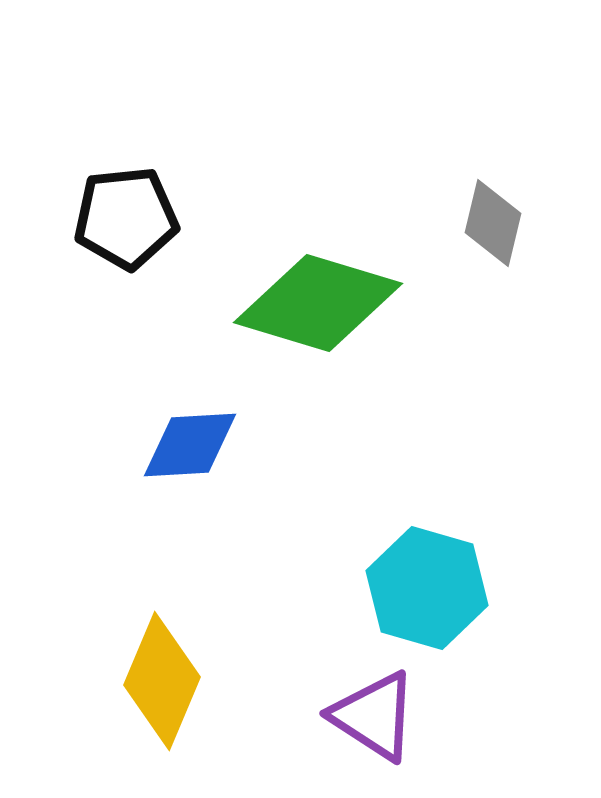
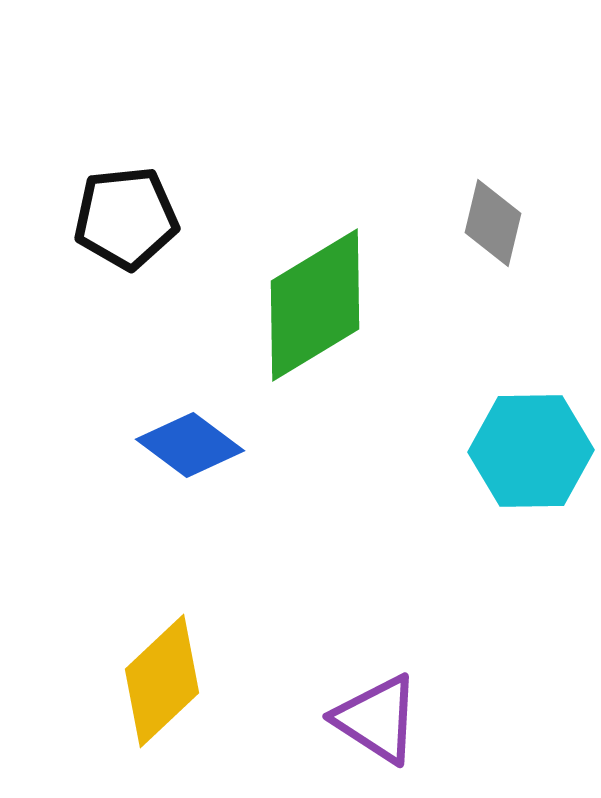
green diamond: moved 3 px left, 2 px down; rotated 48 degrees counterclockwise
blue diamond: rotated 40 degrees clockwise
cyan hexagon: moved 104 px right, 137 px up; rotated 17 degrees counterclockwise
yellow diamond: rotated 24 degrees clockwise
purple triangle: moved 3 px right, 3 px down
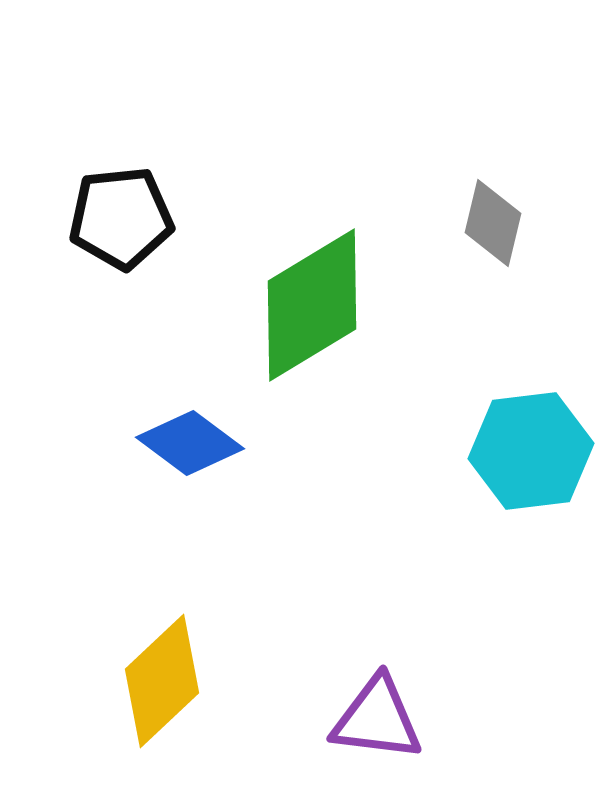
black pentagon: moved 5 px left
green diamond: moved 3 px left
blue diamond: moved 2 px up
cyan hexagon: rotated 6 degrees counterclockwise
purple triangle: rotated 26 degrees counterclockwise
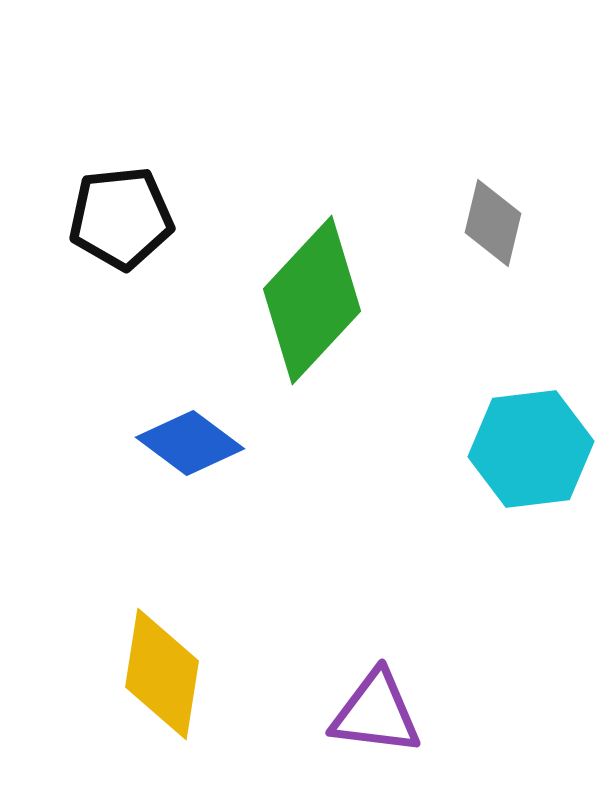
green diamond: moved 5 px up; rotated 16 degrees counterclockwise
cyan hexagon: moved 2 px up
yellow diamond: moved 7 px up; rotated 38 degrees counterclockwise
purple triangle: moved 1 px left, 6 px up
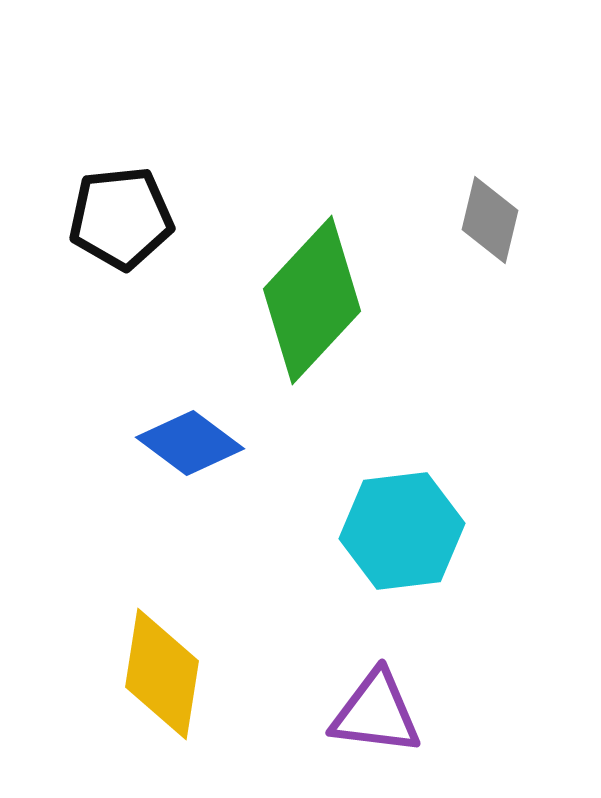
gray diamond: moved 3 px left, 3 px up
cyan hexagon: moved 129 px left, 82 px down
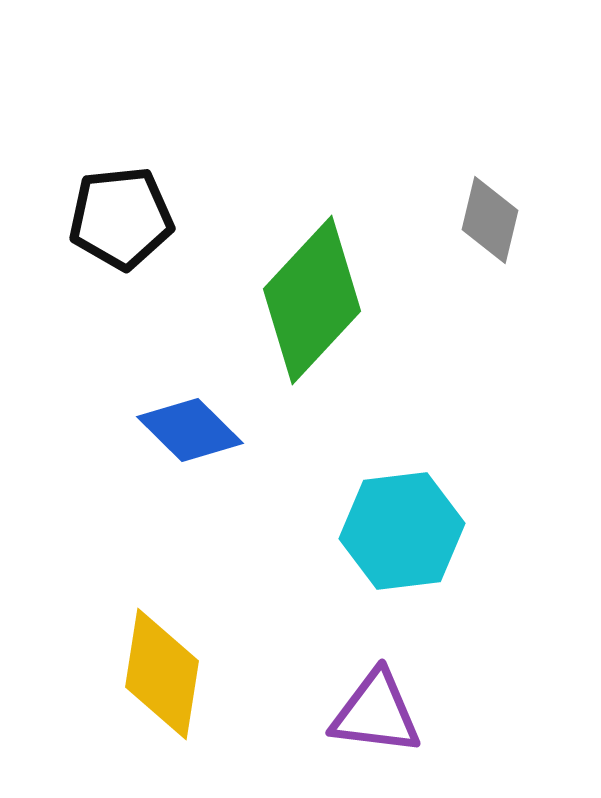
blue diamond: moved 13 px up; rotated 8 degrees clockwise
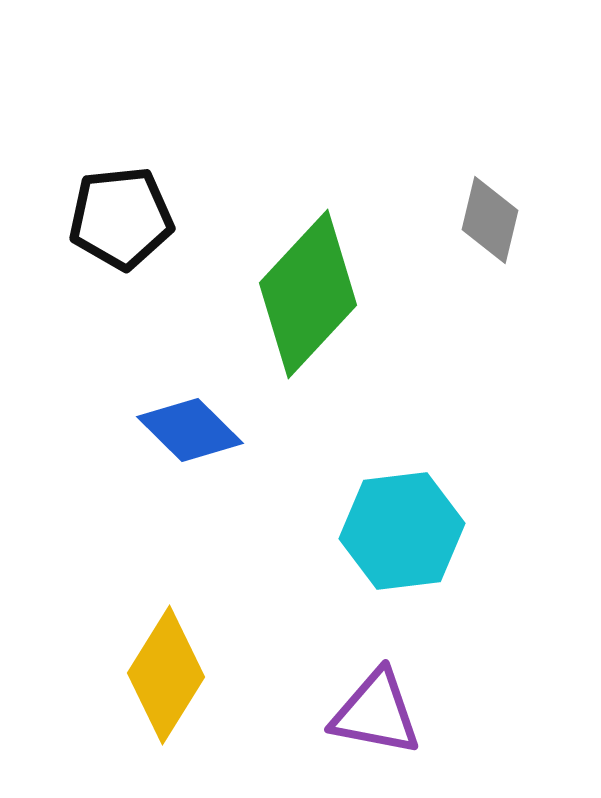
green diamond: moved 4 px left, 6 px up
yellow diamond: moved 4 px right, 1 px down; rotated 23 degrees clockwise
purple triangle: rotated 4 degrees clockwise
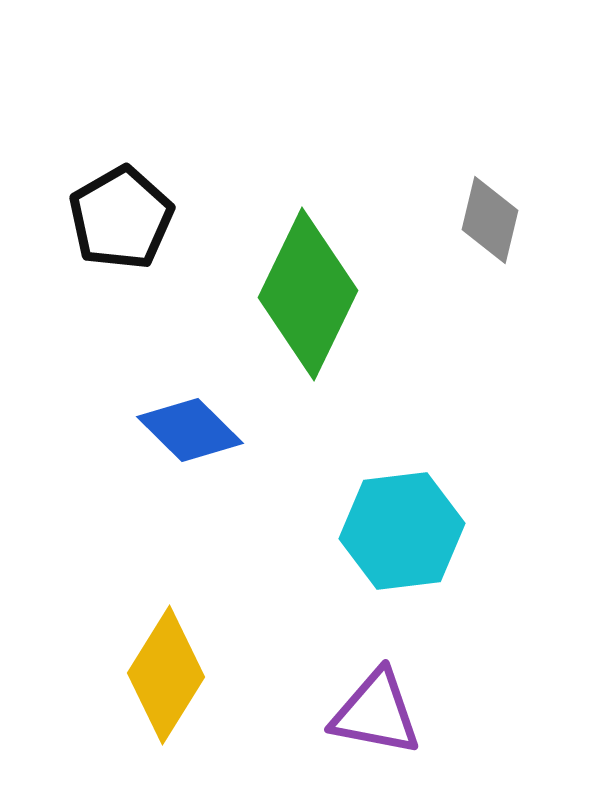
black pentagon: rotated 24 degrees counterclockwise
green diamond: rotated 17 degrees counterclockwise
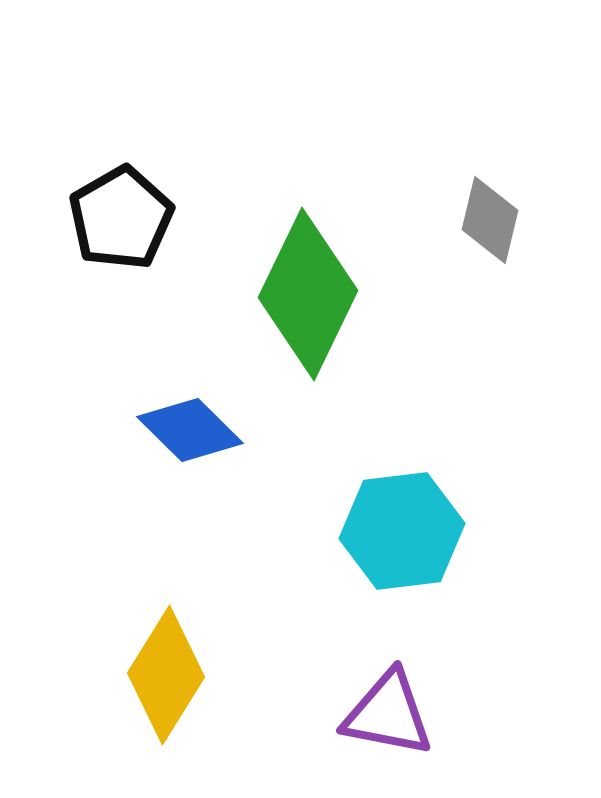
purple triangle: moved 12 px right, 1 px down
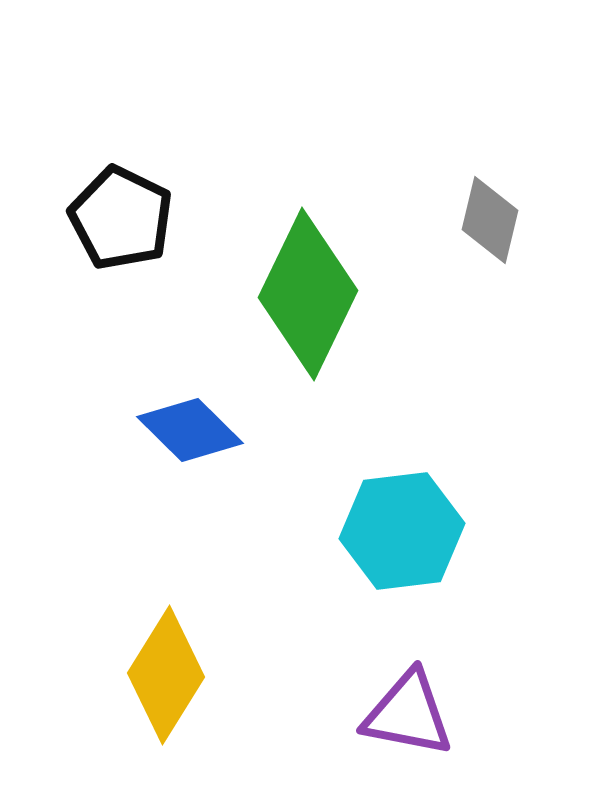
black pentagon: rotated 16 degrees counterclockwise
purple triangle: moved 20 px right
